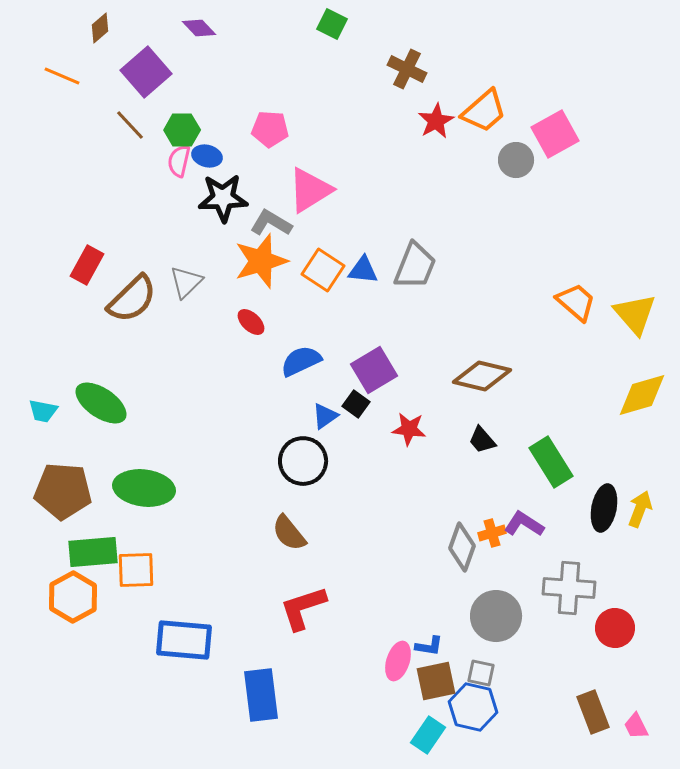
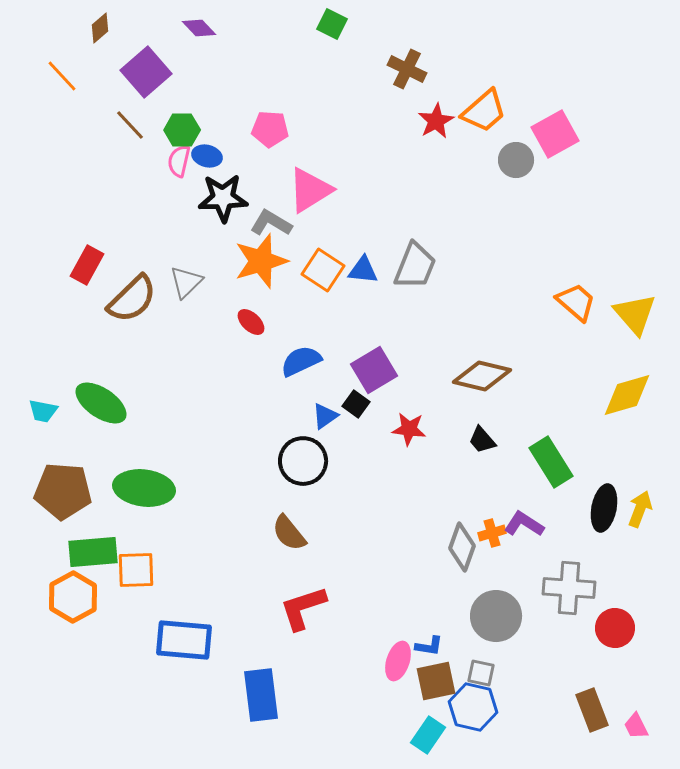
orange line at (62, 76): rotated 24 degrees clockwise
yellow diamond at (642, 395): moved 15 px left
brown rectangle at (593, 712): moved 1 px left, 2 px up
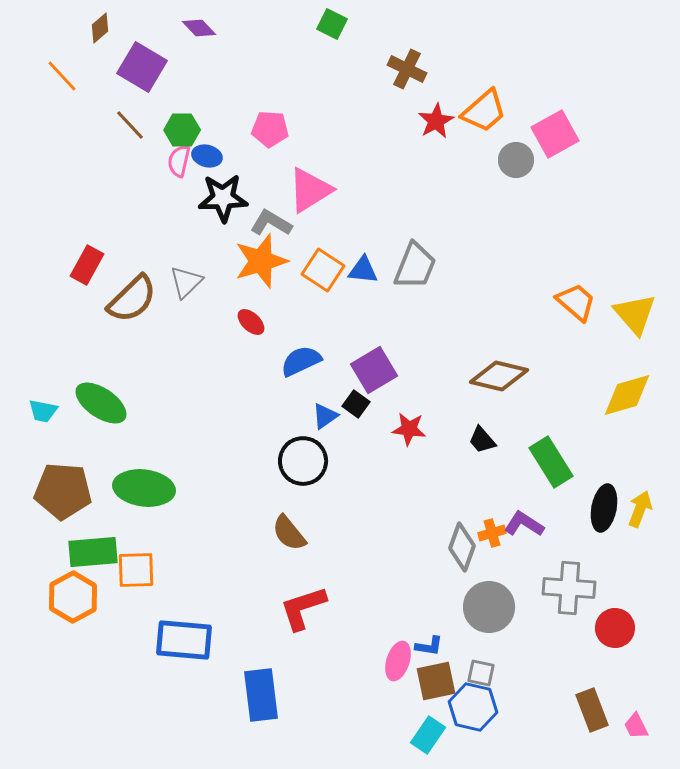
purple square at (146, 72): moved 4 px left, 5 px up; rotated 18 degrees counterclockwise
brown diamond at (482, 376): moved 17 px right
gray circle at (496, 616): moved 7 px left, 9 px up
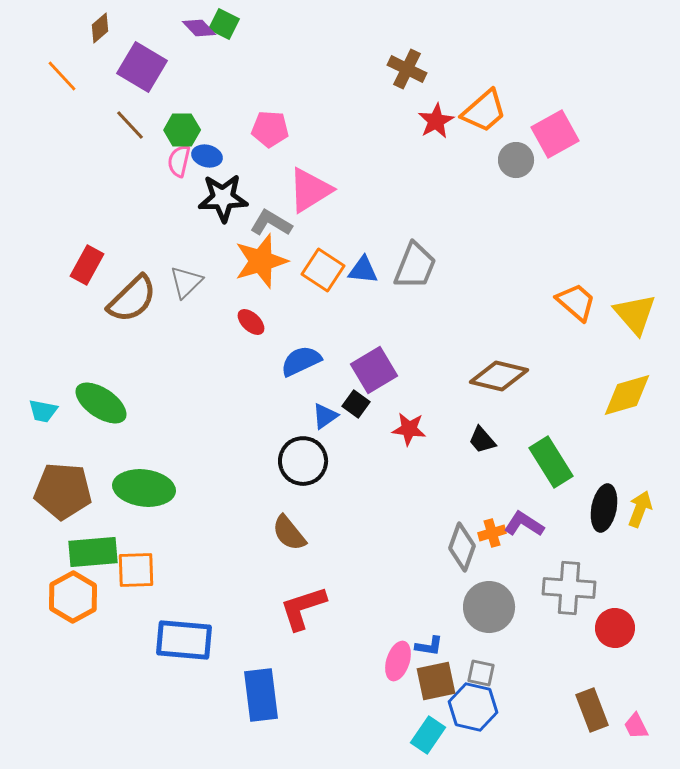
green square at (332, 24): moved 108 px left
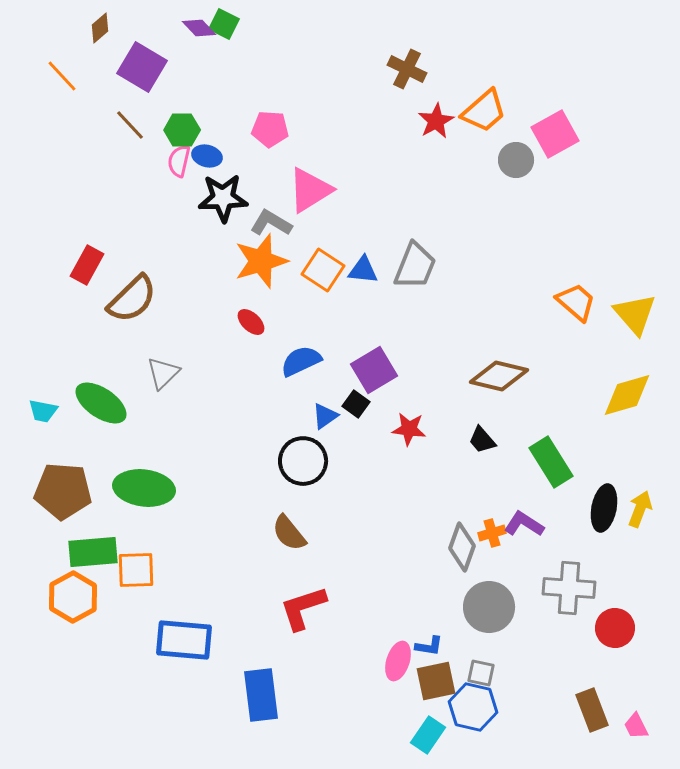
gray triangle at (186, 282): moved 23 px left, 91 px down
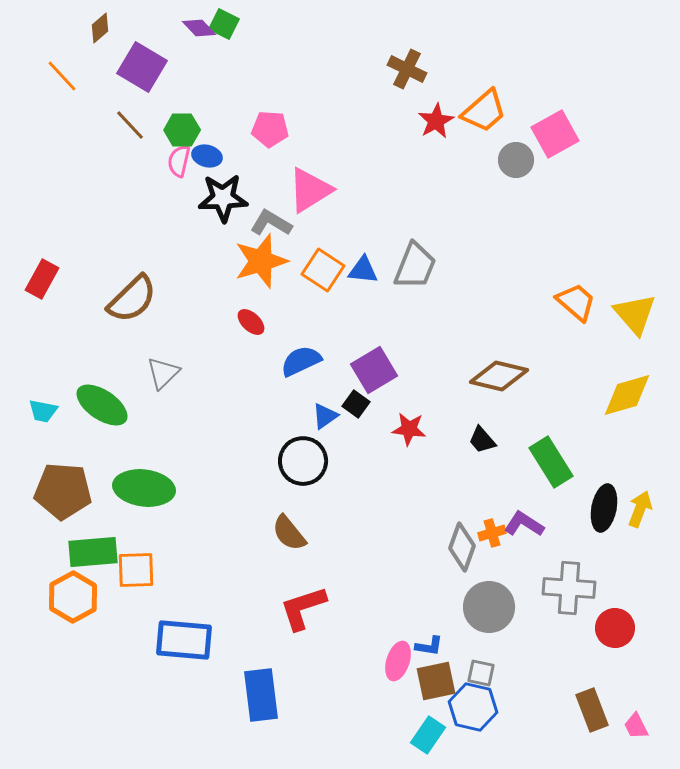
red rectangle at (87, 265): moved 45 px left, 14 px down
green ellipse at (101, 403): moved 1 px right, 2 px down
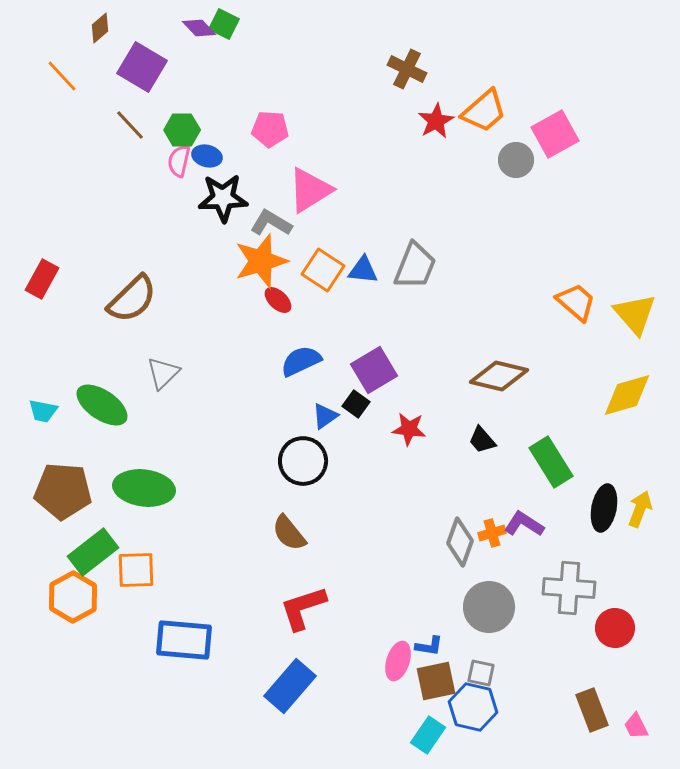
red ellipse at (251, 322): moved 27 px right, 22 px up
gray diamond at (462, 547): moved 2 px left, 5 px up
green rectangle at (93, 552): rotated 33 degrees counterclockwise
blue rectangle at (261, 695): moved 29 px right, 9 px up; rotated 48 degrees clockwise
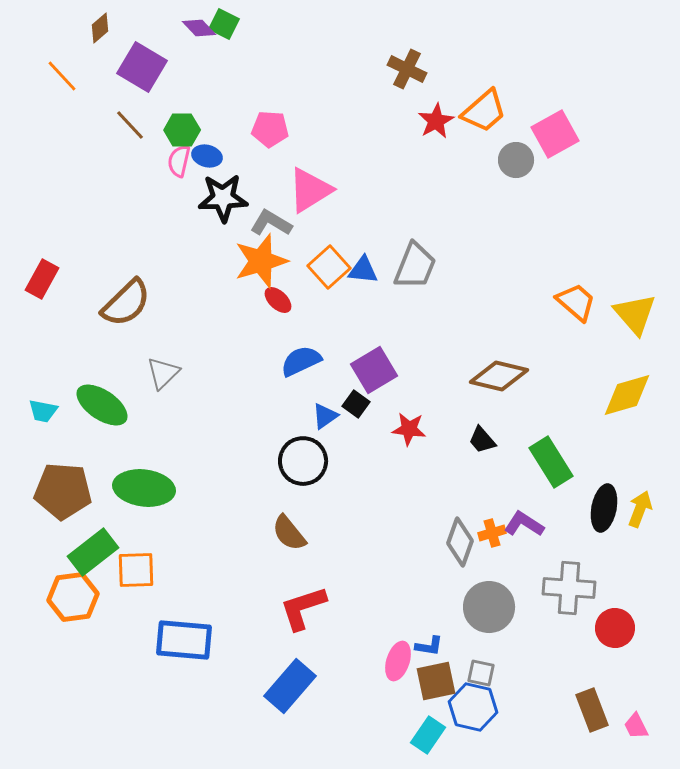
orange square at (323, 270): moved 6 px right, 3 px up; rotated 15 degrees clockwise
brown semicircle at (132, 299): moved 6 px left, 4 px down
orange hexagon at (73, 597): rotated 21 degrees clockwise
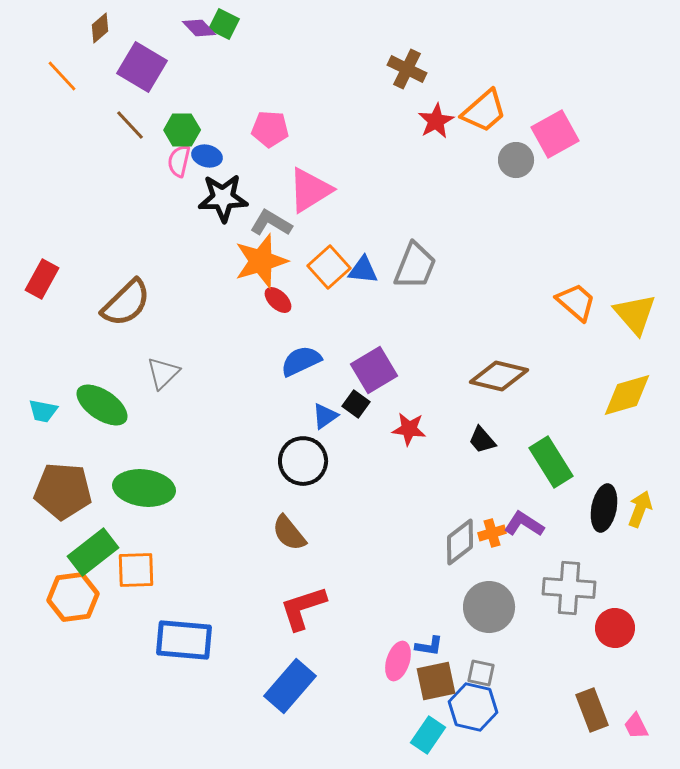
gray diamond at (460, 542): rotated 33 degrees clockwise
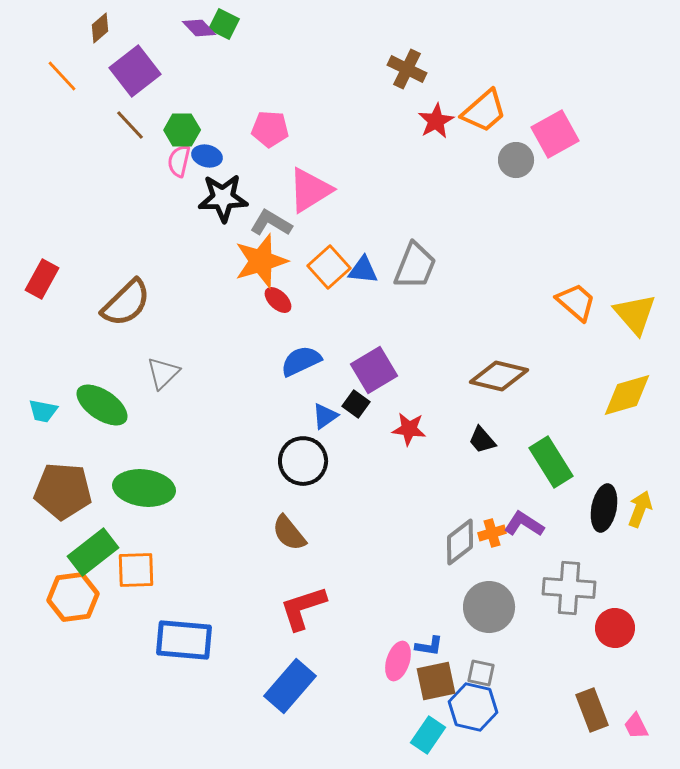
purple square at (142, 67): moved 7 px left, 4 px down; rotated 21 degrees clockwise
